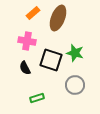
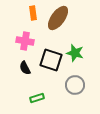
orange rectangle: rotated 56 degrees counterclockwise
brown ellipse: rotated 15 degrees clockwise
pink cross: moved 2 px left
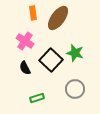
pink cross: rotated 24 degrees clockwise
black square: rotated 25 degrees clockwise
gray circle: moved 4 px down
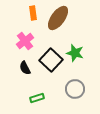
pink cross: rotated 18 degrees clockwise
